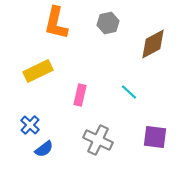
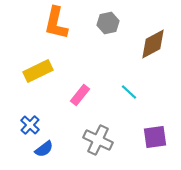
pink rectangle: rotated 25 degrees clockwise
purple square: rotated 15 degrees counterclockwise
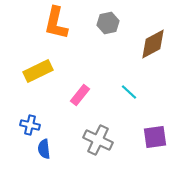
blue cross: rotated 30 degrees counterclockwise
blue semicircle: rotated 120 degrees clockwise
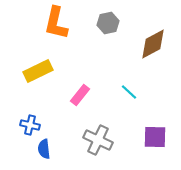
purple square: rotated 10 degrees clockwise
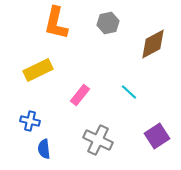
yellow rectangle: moved 1 px up
blue cross: moved 4 px up
purple square: moved 2 px right, 1 px up; rotated 35 degrees counterclockwise
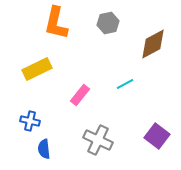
yellow rectangle: moved 1 px left, 1 px up
cyan line: moved 4 px left, 8 px up; rotated 72 degrees counterclockwise
purple square: rotated 20 degrees counterclockwise
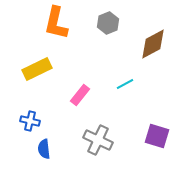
gray hexagon: rotated 10 degrees counterclockwise
purple square: rotated 20 degrees counterclockwise
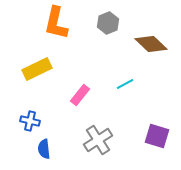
brown diamond: moved 2 px left; rotated 72 degrees clockwise
gray cross: rotated 32 degrees clockwise
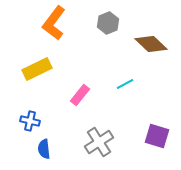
orange L-shape: moved 2 px left; rotated 24 degrees clockwise
gray cross: moved 1 px right, 2 px down
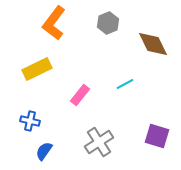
brown diamond: moved 2 px right; rotated 20 degrees clockwise
blue semicircle: moved 2 px down; rotated 42 degrees clockwise
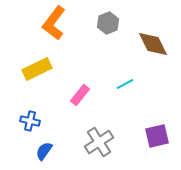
purple square: rotated 30 degrees counterclockwise
